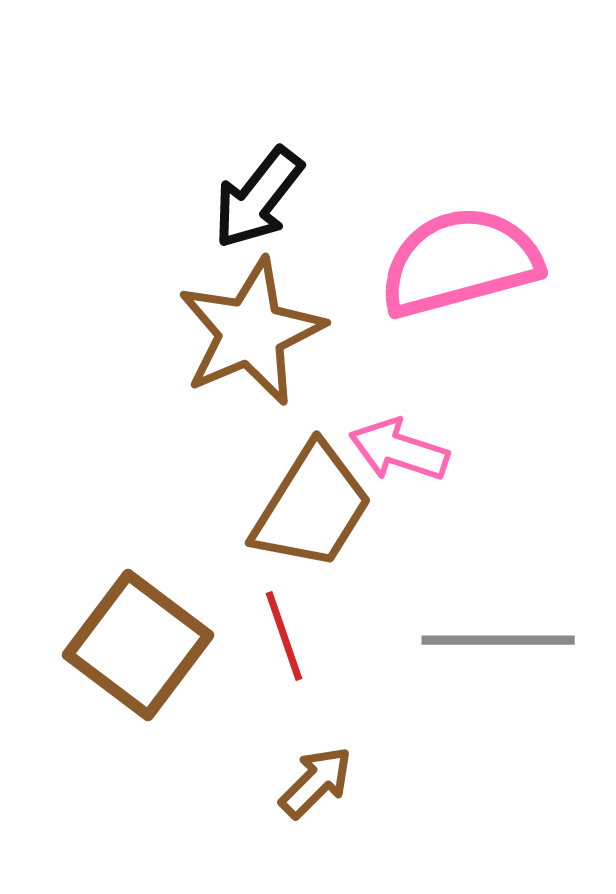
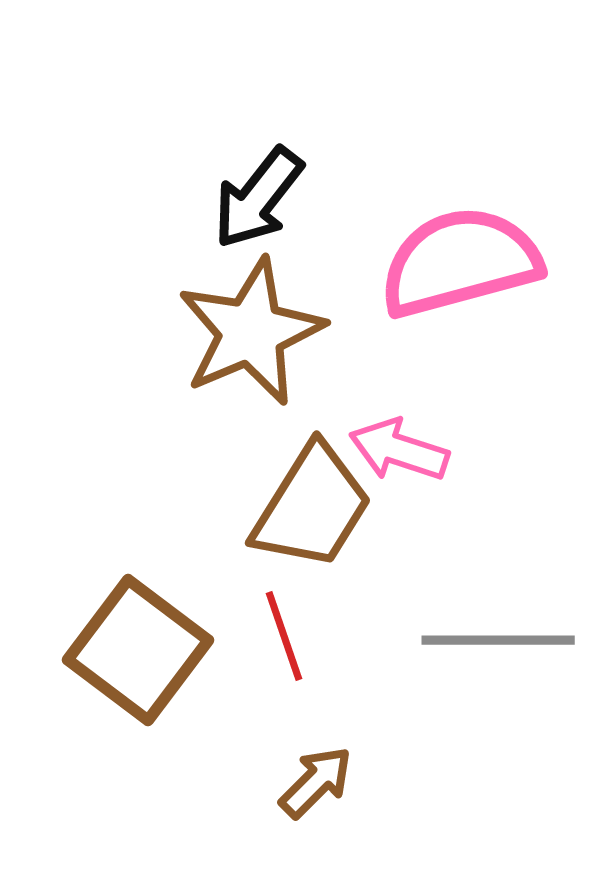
brown square: moved 5 px down
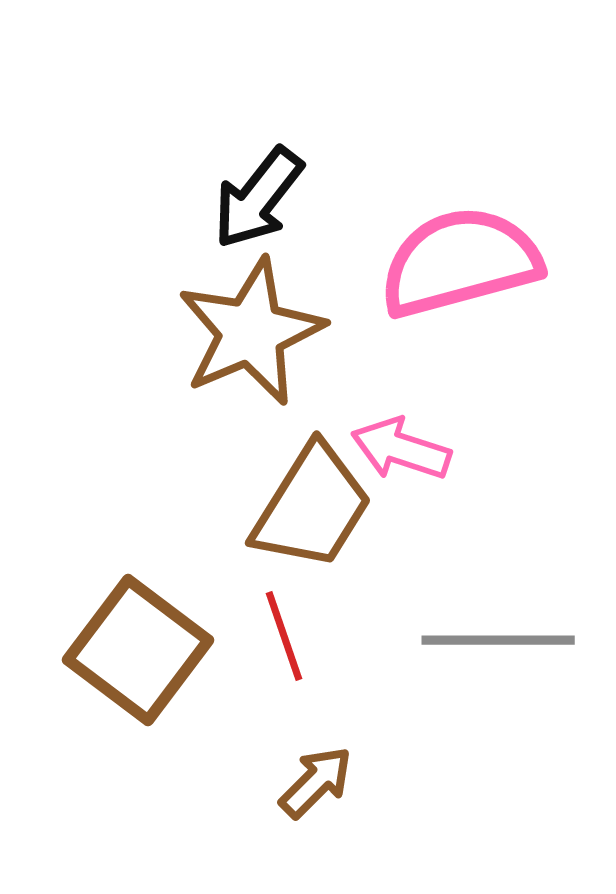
pink arrow: moved 2 px right, 1 px up
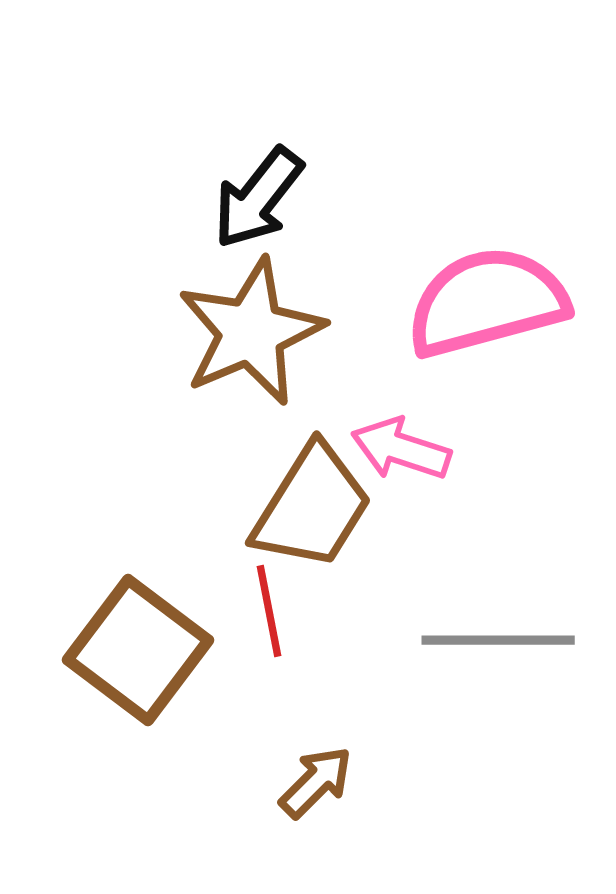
pink semicircle: moved 27 px right, 40 px down
red line: moved 15 px left, 25 px up; rotated 8 degrees clockwise
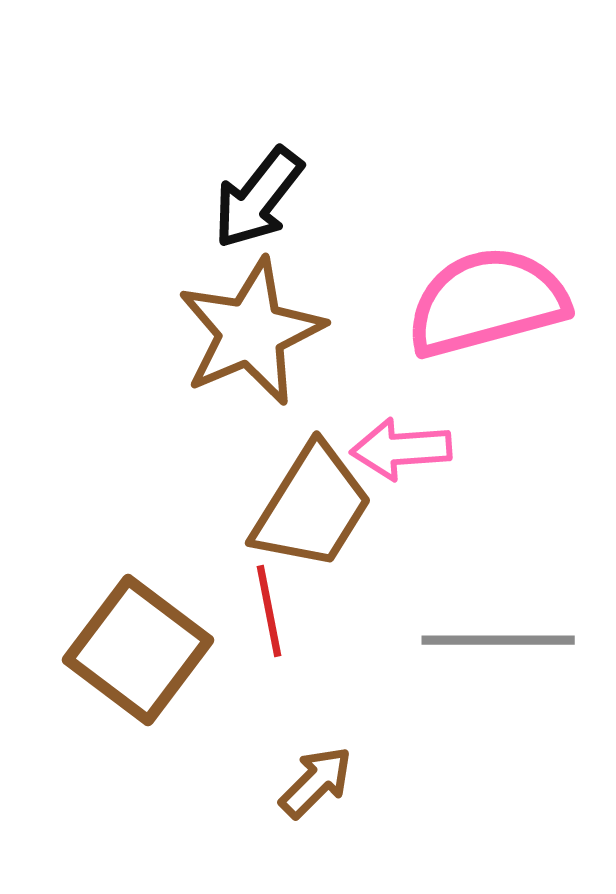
pink arrow: rotated 22 degrees counterclockwise
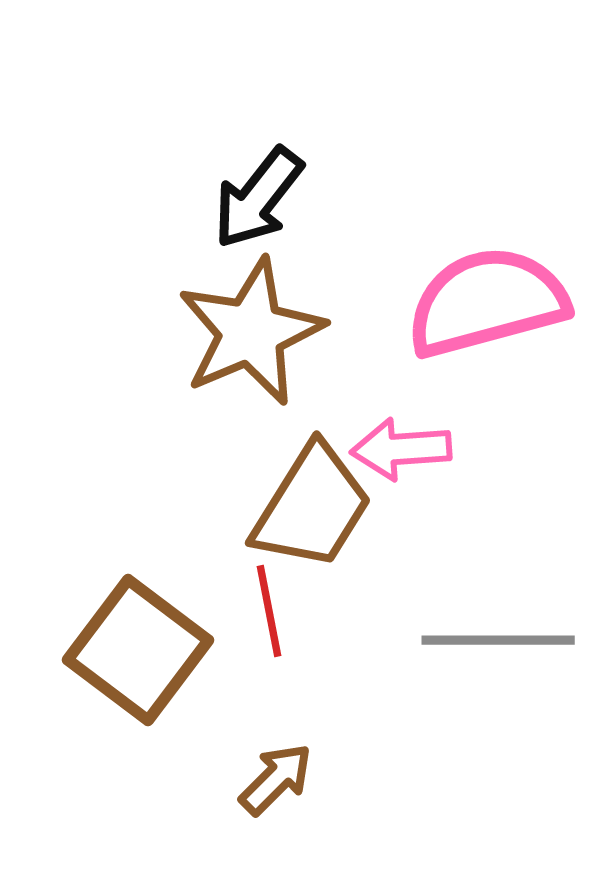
brown arrow: moved 40 px left, 3 px up
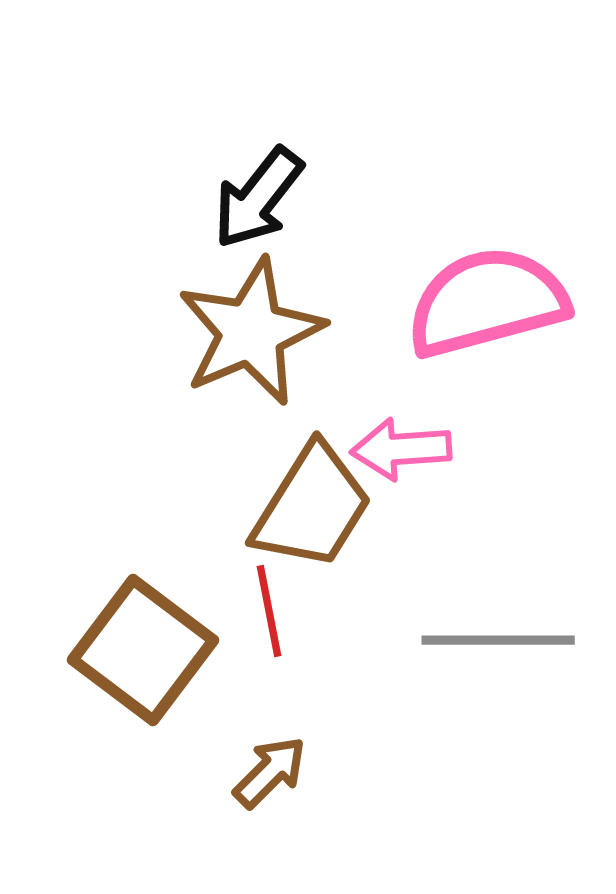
brown square: moved 5 px right
brown arrow: moved 6 px left, 7 px up
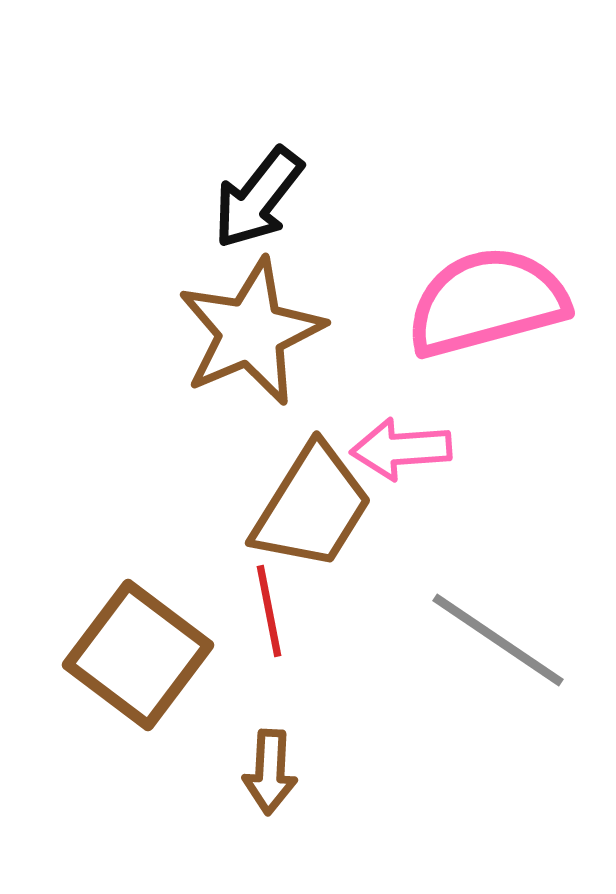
gray line: rotated 34 degrees clockwise
brown square: moved 5 px left, 5 px down
brown arrow: rotated 138 degrees clockwise
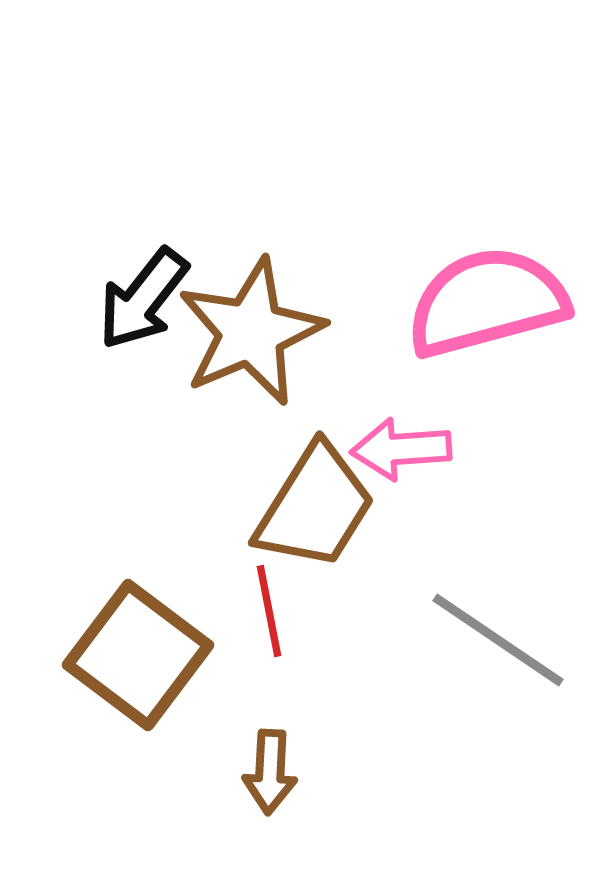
black arrow: moved 115 px left, 101 px down
brown trapezoid: moved 3 px right
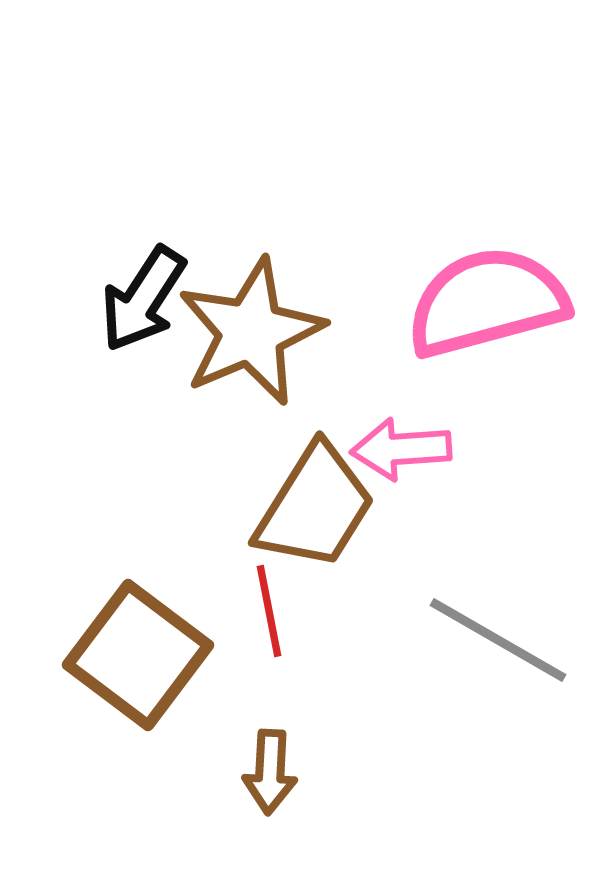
black arrow: rotated 5 degrees counterclockwise
gray line: rotated 4 degrees counterclockwise
